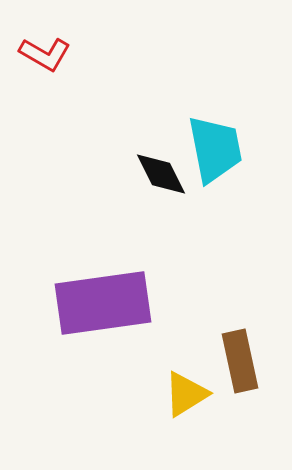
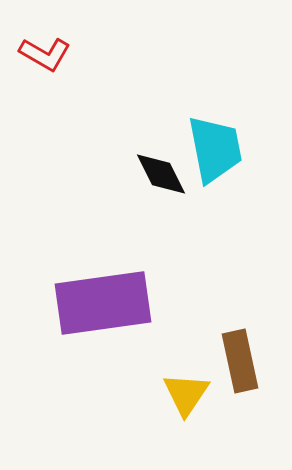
yellow triangle: rotated 24 degrees counterclockwise
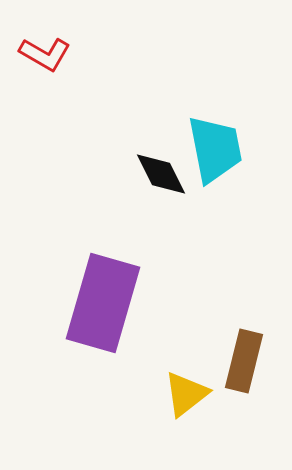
purple rectangle: rotated 66 degrees counterclockwise
brown rectangle: moved 4 px right; rotated 26 degrees clockwise
yellow triangle: rotated 18 degrees clockwise
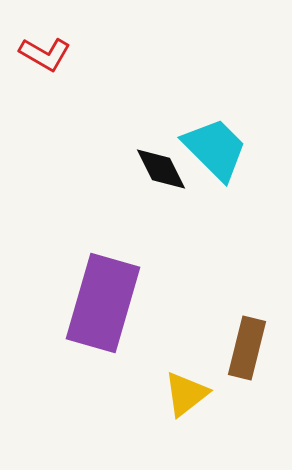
cyan trapezoid: rotated 34 degrees counterclockwise
black diamond: moved 5 px up
brown rectangle: moved 3 px right, 13 px up
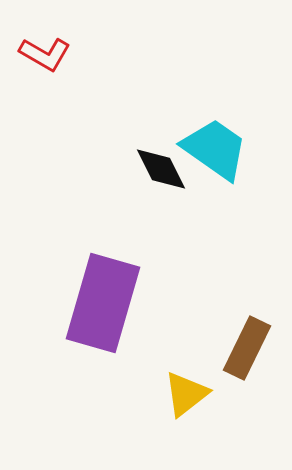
cyan trapezoid: rotated 10 degrees counterclockwise
brown rectangle: rotated 12 degrees clockwise
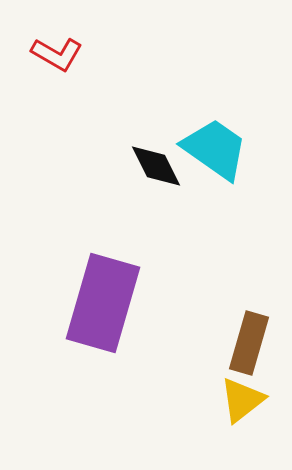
red L-shape: moved 12 px right
black diamond: moved 5 px left, 3 px up
brown rectangle: moved 2 px right, 5 px up; rotated 10 degrees counterclockwise
yellow triangle: moved 56 px right, 6 px down
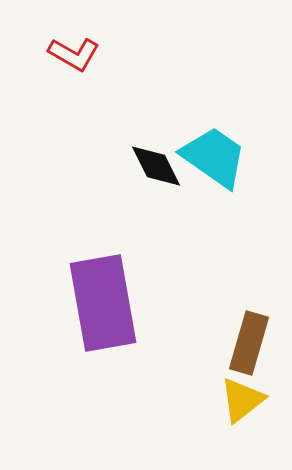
red L-shape: moved 17 px right
cyan trapezoid: moved 1 px left, 8 px down
purple rectangle: rotated 26 degrees counterclockwise
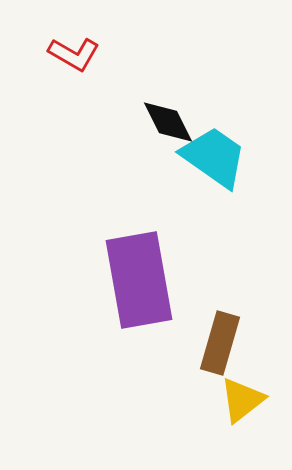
black diamond: moved 12 px right, 44 px up
purple rectangle: moved 36 px right, 23 px up
brown rectangle: moved 29 px left
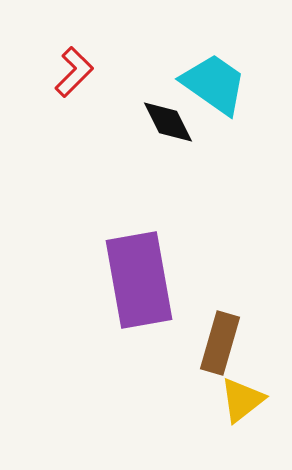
red L-shape: moved 18 px down; rotated 75 degrees counterclockwise
cyan trapezoid: moved 73 px up
